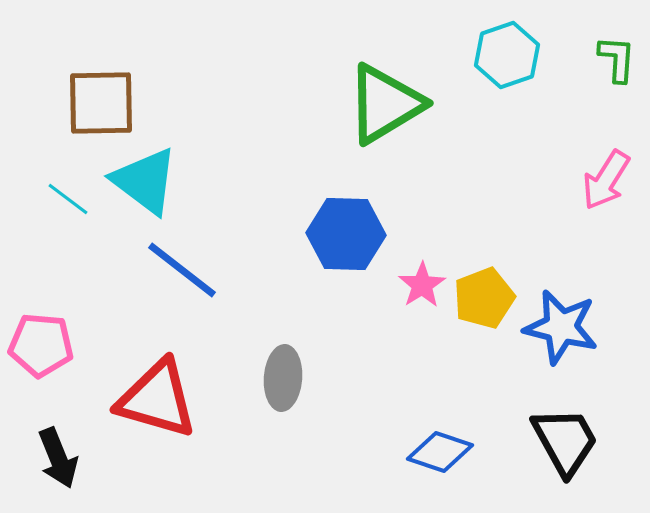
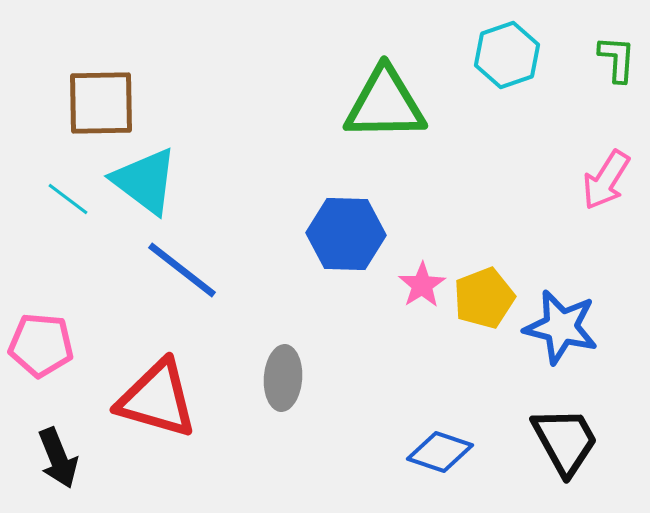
green triangle: rotated 30 degrees clockwise
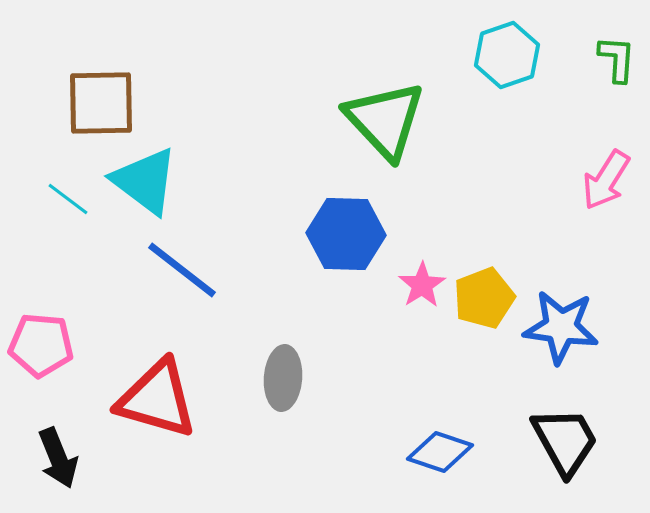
green triangle: moved 16 px down; rotated 48 degrees clockwise
blue star: rotated 6 degrees counterclockwise
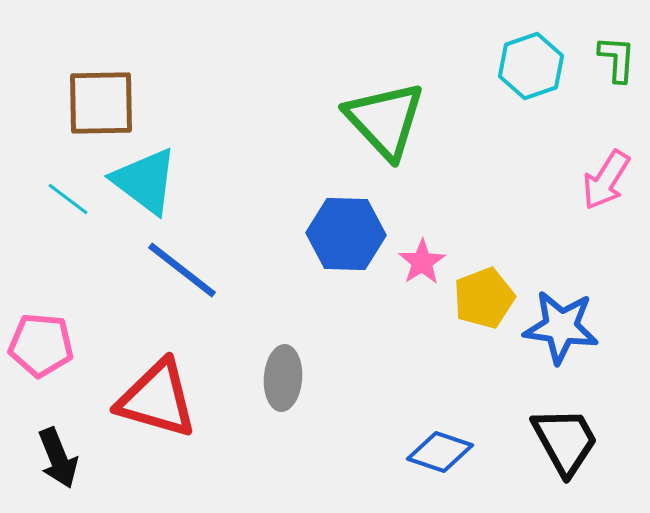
cyan hexagon: moved 24 px right, 11 px down
pink star: moved 23 px up
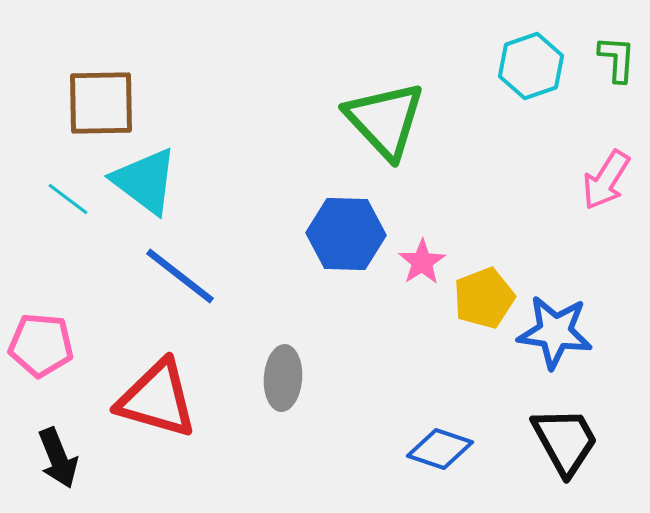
blue line: moved 2 px left, 6 px down
blue star: moved 6 px left, 5 px down
blue diamond: moved 3 px up
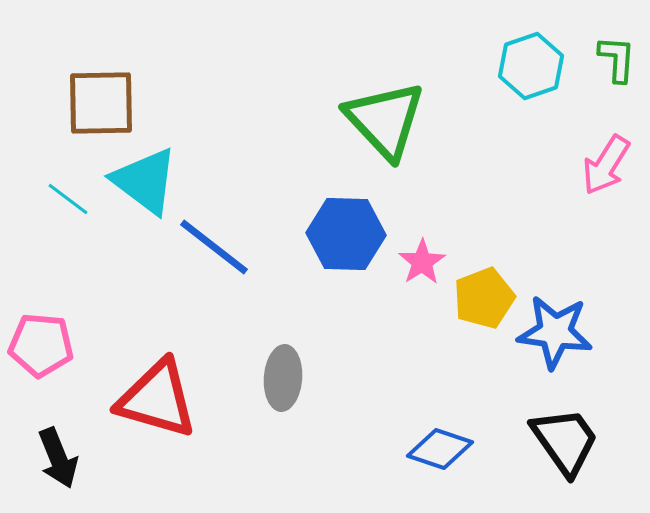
pink arrow: moved 15 px up
blue line: moved 34 px right, 29 px up
black trapezoid: rotated 6 degrees counterclockwise
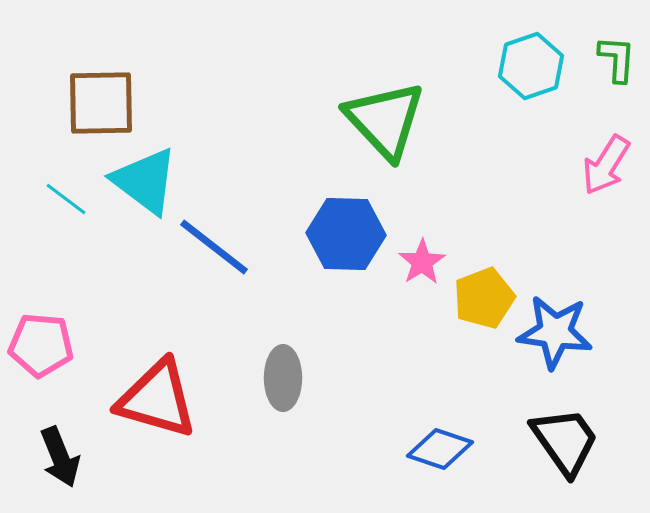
cyan line: moved 2 px left
gray ellipse: rotated 4 degrees counterclockwise
black arrow: moved 2 px right, 1 px up
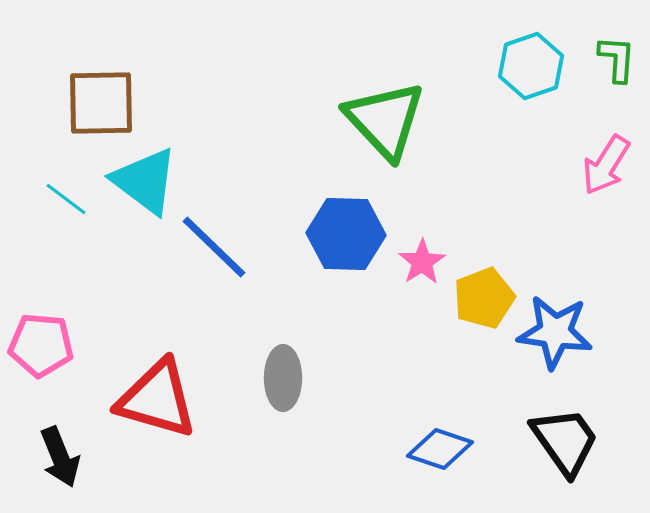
blue line: rotated 6 degrees clockwise
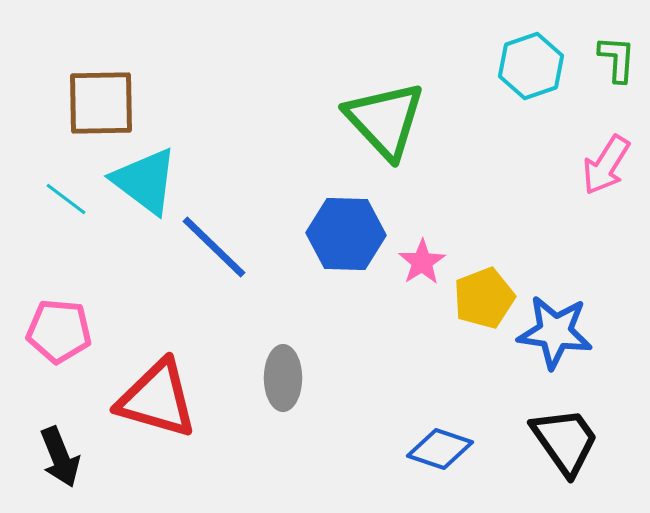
pink pentagon: moved 18 px right, 14 px up
